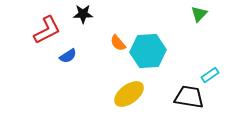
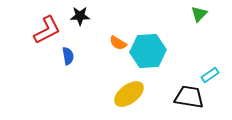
black star: moved 3 px left, 2 px down
orange semicircle: rotated 18 degrees counterclockwise
blue semicircle: rotated 66 degrees counterclockwise
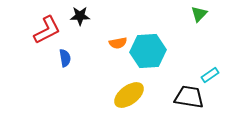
orange semicircle: rotated 42 degrees counterclockwise
blue semicircle: moved 3 px left, 2 px down
yellow ellipse: moved 1 px down
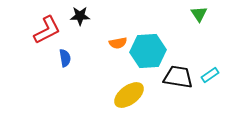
green triangle: rotated 18 degrees counterclockwise
black trapezoid: moved 11 px left, 20 px up
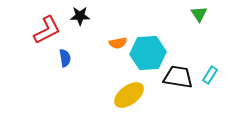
cyan hexagon: moved 2 px down
cyan rectangle: rotated 24 degrees counterclockwise
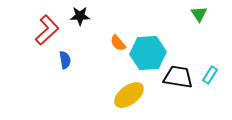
red L-shape: rotated 16 degrees counterclockwise
orange semicircle: rotated 60 degrees clockwise
blue semicircle: moved 2 px down
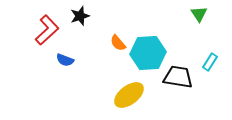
black star: rotated 18 degrees counterclockwise
blue semicircle: rotated 120 degrees clockwise
cyan rectangle: moved 13 px up
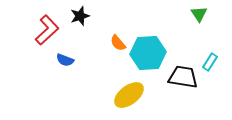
black trapezoid: moved 5 px right
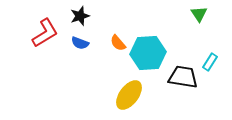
red L-shape: moved 2 px left, 3 px down; rotated 12 degrees clockwise
blue semicircle: moved 15 px right, 17 px up
yellow ellipse: rotated 16 degrees counterclockwise
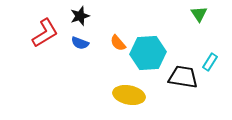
yellow ellipse: rotated 64 degrees clockwise
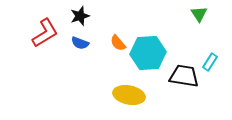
black trapezoid: moved 1 px right, 1 px up
